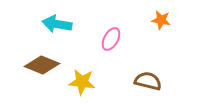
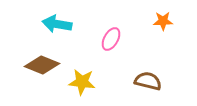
orange star: moved 2 px right, 1 px down; rotated 12 degrees counterclockwise
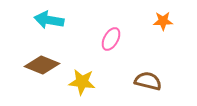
cyan arrow: moved 8 px left, 4 px up
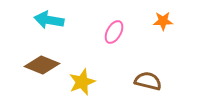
pink ellipse: moved 3 px right, 7 px up
yellow star: rotated 28 degrees counterclockwise
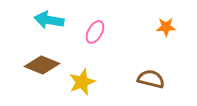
orange star: moved 3 px right, 6 px down
pink ellipse: moved 19 px left
brown semicircle: moved 3 px right, 2 px up
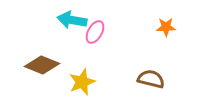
cyan arrow: moved 23 px right
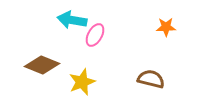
pink ellipse: moved 3 px down
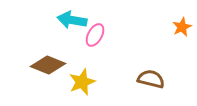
orange star: moved 16 px right; rotated 24 degrees counterclockwise
brown diamond: moved 6 px right
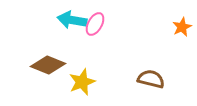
pink ellipse: moved 11 px up
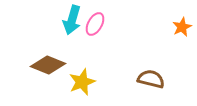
cyan arrow: rotated 84 degrees counterclockwise
